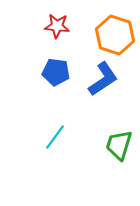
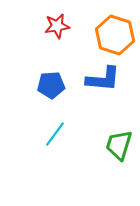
red star: rotated 15 degrees counterclockwise
blue pentagon: moved 5 px left, 13 px down; rotated 12 degrees counterclockwise
blue L-shape: rotated 39 degrees clockwise
cyan line: moved 3 px up
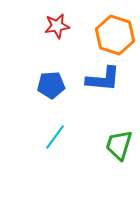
cyan line: moved 3 px down
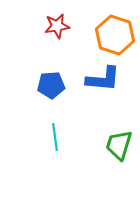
cyan line: rotated 44 degrees counterclockwise
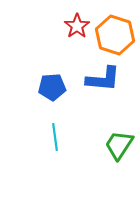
red star: moved 20 px right; rotated 25 degrees counterclockwise
blue pentagon: moved 1 px right, 2 px down
green trapezoid: rotated 16 degrees clockwise
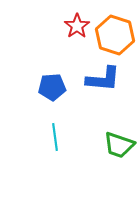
green trapezoid: rotated 104 degrees counterclockwise
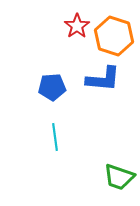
orange hexagon: moved 1 px left, 1 px down
green trapezoid: moved 32 px down
